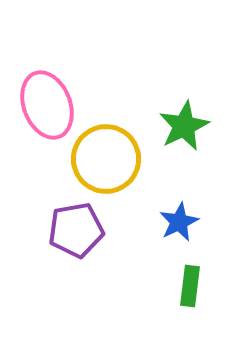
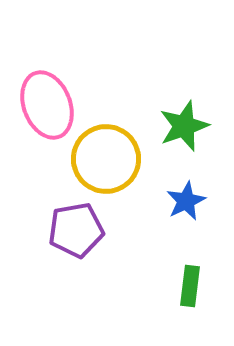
green star: rotated 6 degrees clockwise
blue star: moved 7 px right, 21 px up
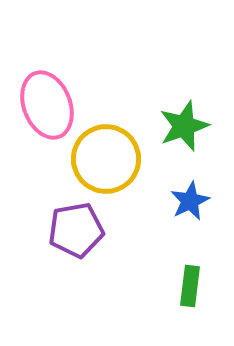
blue star: moved 4 px right
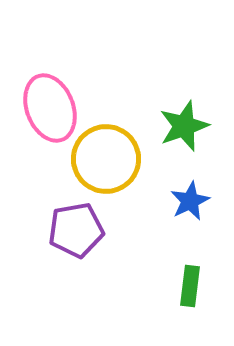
pink ellipse: moved 3 px right, 3 px down
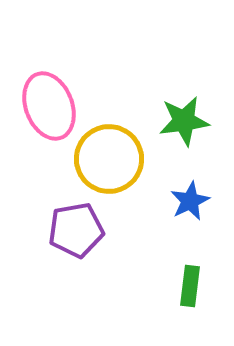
pink ellipse: moved 1 px left, 2 px up
green star: moved 5 px up; rotated 12 degrees clockwise
yellow circle: moved 3 px right
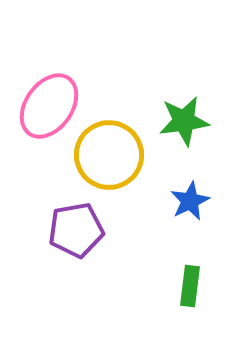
pink ellipse: rotated 56 degrees clockwise
yellow circle: moved 4 px up
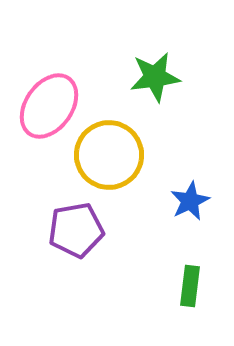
green star: moved 29 px left, 44 px up
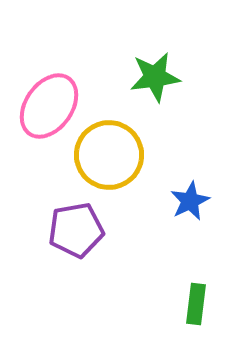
green rectangle: moved 6 px right, 18 px down
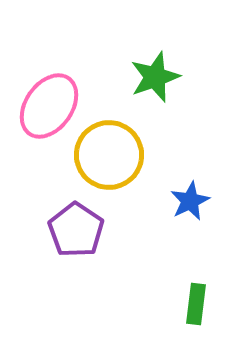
green star: rotated 12 degrees counterclockwise
purple pentagon: rotated 28 degrees counterclockwise
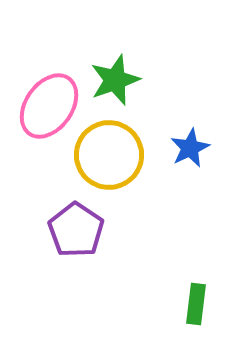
green star: moved 40 px left, 3 px down
blue star: moved 53 px up
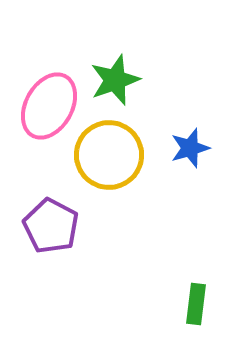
pink ellipse: rotated 6 degrees counterclockwise
blue star: rotated 9 degrees clockwise
purple pentagon: moved 25 px left, 4 px up; rotated 6 degrees counterclockwise
